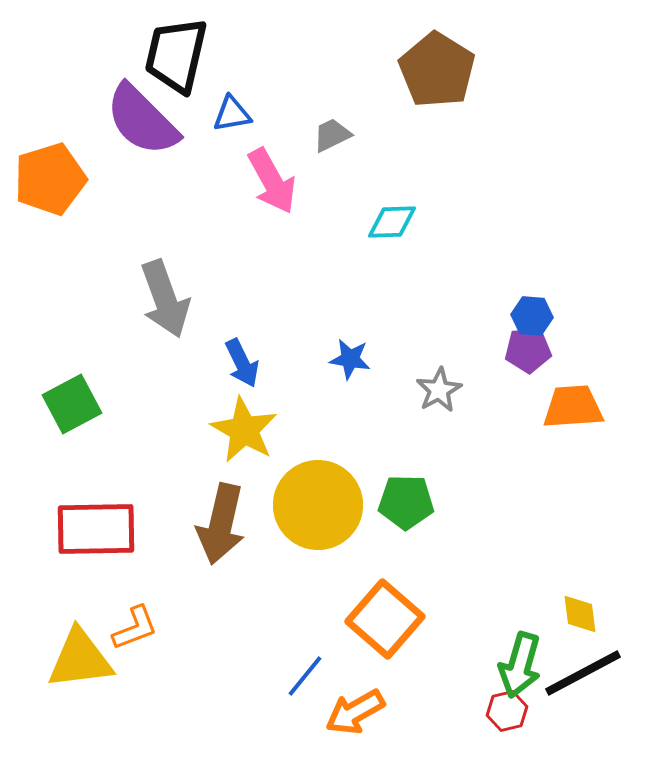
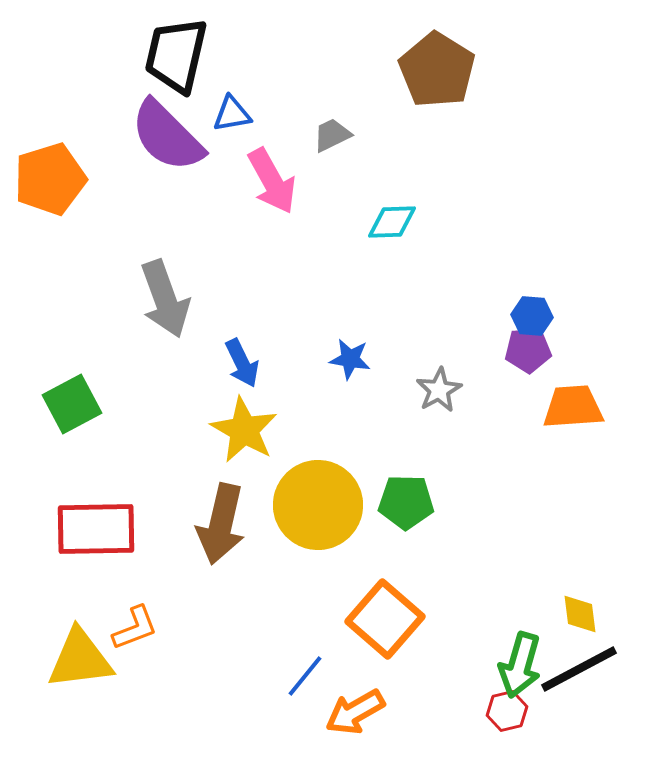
purple semicircle: moved 25 px right, 16 px down
black line: moved 4 px left, 4 px up
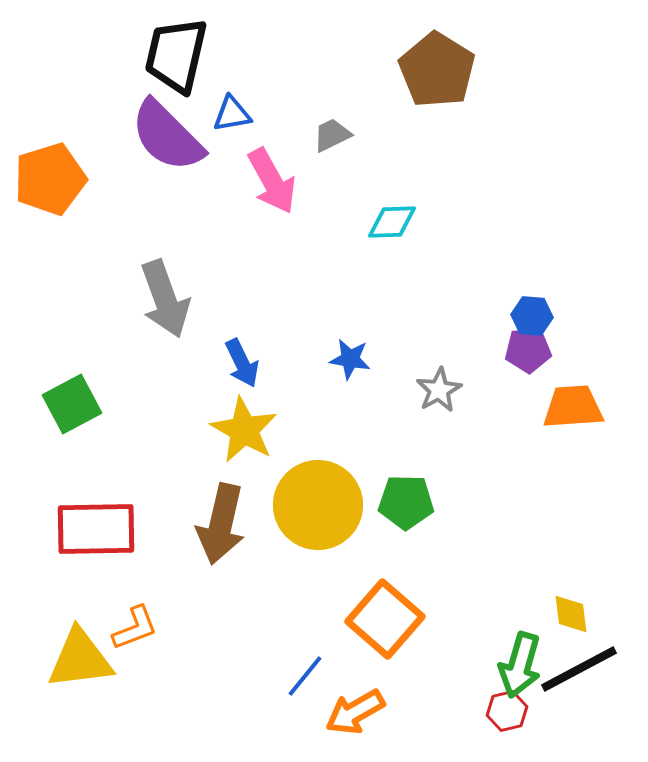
yellow diamond: moved 9 px left
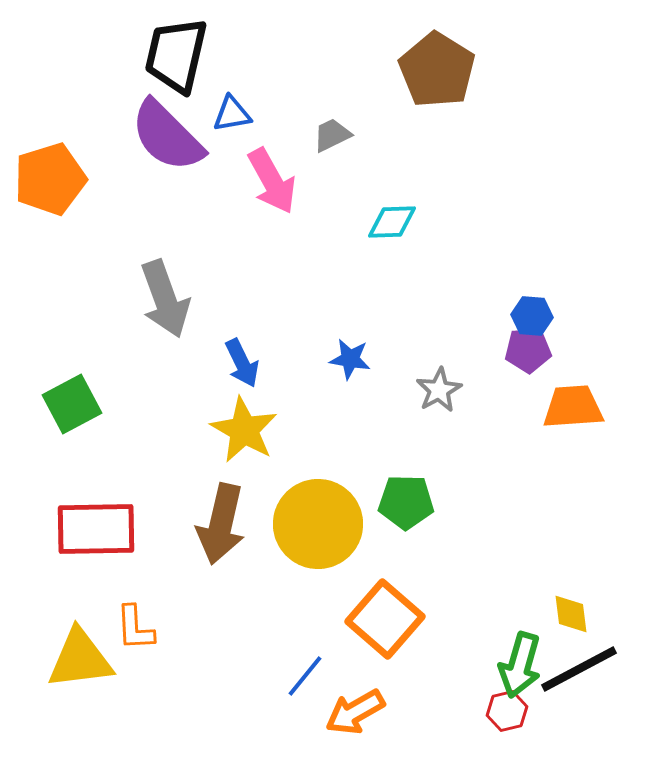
yellow circle: moved 19 px down
orange L-shape: rotated 108 degrees clockwise
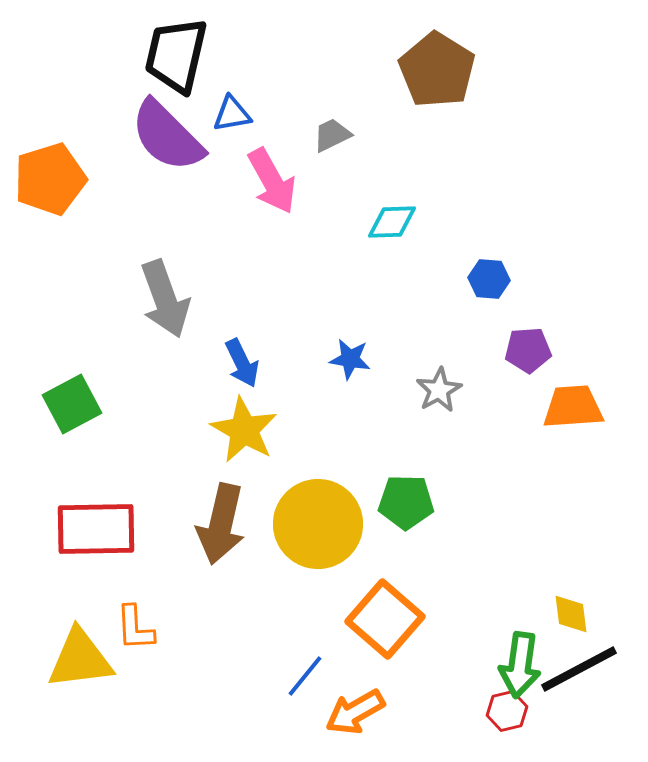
blue hexagon: moved 43 px left, 37 px up
green arrow: rotated 8 degrees counterclockwise
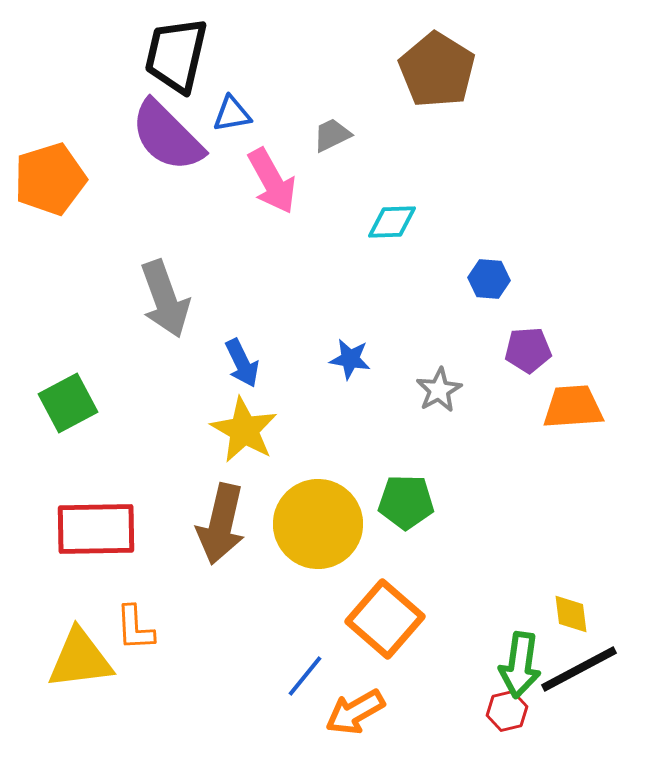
green square: moved 4 px left, 1 px up
